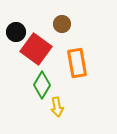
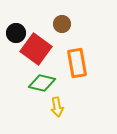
black circle: moved 1 px down
green diamond: moved 2 px up; rotated 72 degrees clockwise
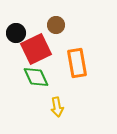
brown circle: moved 6 px left, 1 px down
red square: rotated 28 degrees clockwise
green diamond: moved 6 px left, 6 px up; rotated 52 degrees clockwise
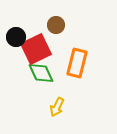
black circle: moved 4 px down
orange rectangle: rotated 24 degrees clockwise
green diamond: moved 5 px right, 4 px up
yellow arrow: rotated 36 degrees clockwise
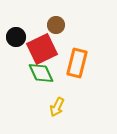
red square: moved 6 px right
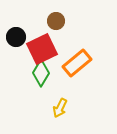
brown circle: moved 4 px up
orange rectangle: rotated 36 degrees clockwise
green diamond: rotated 56 degrees clockwise
yellow arrow: moved 3 px right, 1 px down
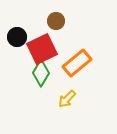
black circle: moved 1 px right
yellow arrow: moved 7 px right, 9 px up; rotated 18 degrees clockwise
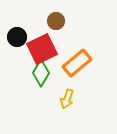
yellow arrow: rotated 24 degrees counterclockwise
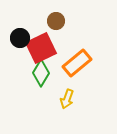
black circle: moved 3 px right, 1 px down
red square: moved 1 px left, 1 px up
